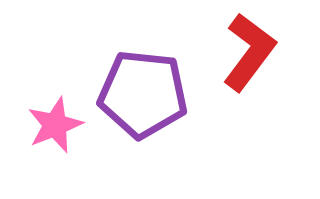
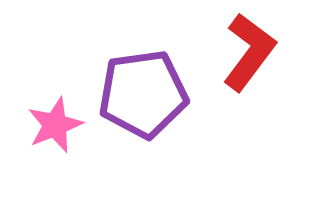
purple pentagon: rotated 14 degrees counterclockwise
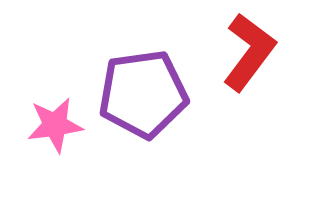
pink star: rotated 14 degrees clockwise
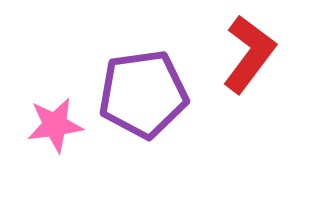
red L-shape: moved 2 px down
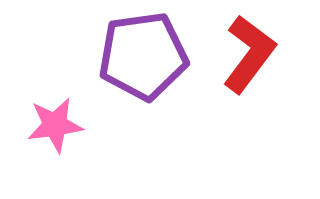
purple pentagon: moved 38 px up
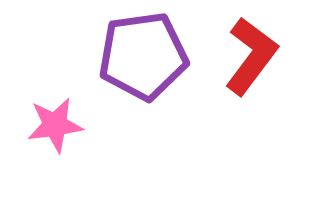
red L-shape: moved 2 px right, 2 px down
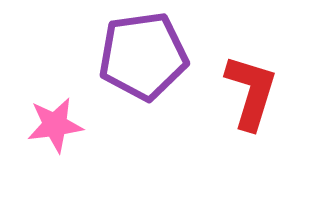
red L-shape: moved 36 px down; rotated 20 degrees counterclockwise
